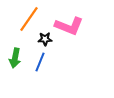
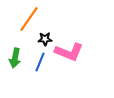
pink L-shape: moved 26 px down
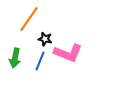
black star: rotated 16 degrees clockwise
pink L-shape: moved 1 px left, 1 px down
blue line: moved 1 px up
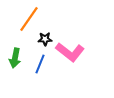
black star: rotated 16 degrees counterclockwise
pink L-shape: moved 2 px right, 1 px up; rotated 16 degrees clockwise
blue line: moved 3 px down
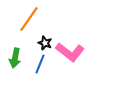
black star: moved 4 px down; rotated 24 degrees clockwise
